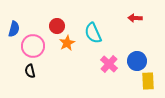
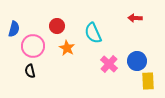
orange star: moved 5 px down; rotated 14 degrees counterclockwise
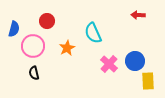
red arrow: moved 3 px right, 3 px up
red circle: moved 10 px left, 5 px up
orange star: rotated 14 degrees clockwise
blue circle: moved 2 px left
black semicircle: moved 4 px right, 2 px down
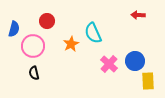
orange star: moved 4 px right, 4 px up
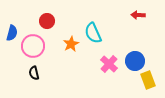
blue semicircle: moved 2 px left, 4 px down
yellow rectangle: moved 1 px up; rotated 18 degrees counterclockwise
